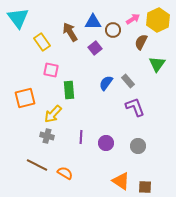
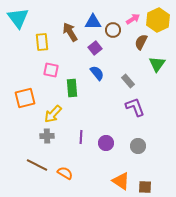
yellow rectangle: rotated 30 degrees clockwise
blue semicircle: moved 9 px left, 10 px up; rotated 105 degrees clockwise
green rectangle: moved 3 px right, 2 px up
gray cross: rotated 16 degrees counterclockwise
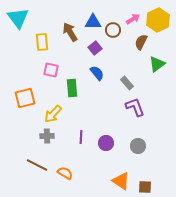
green triangle: rotated 18 degrees clockwise
gray rectangle: moved 1 px left, 2 px down
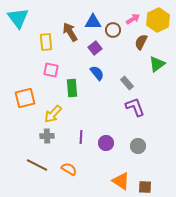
yellow rectangle: moved 4 px right
orange semicircle: moved 4 px right, 4 px up
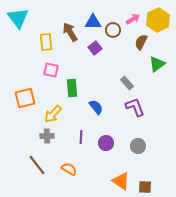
blue semicircle: moved 1 px left, 34 px down
brown line: rotated 25 degrees clockwise
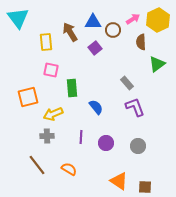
brown semicircle: rotated 28 degrees counterclockwise
orange square: moved 3 px right, 1 px up
yellow arrow: rotated 24 degrees clockwise
orange triangle: moved 2 px left
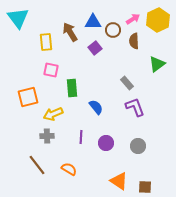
brown semicircle: moved 7 px left, 1 px up
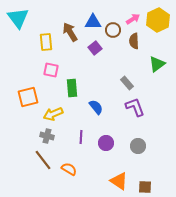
gray cross: rotated 16 degrees clockwise
brown line: moved 6 px right, 5 px up
